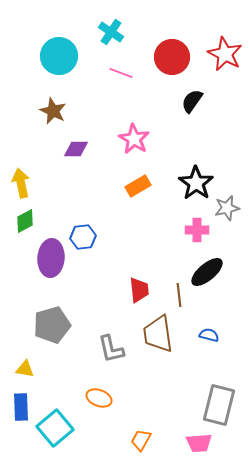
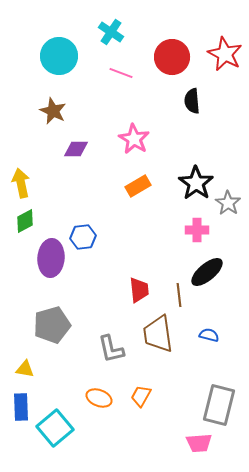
black semicircle: rotated 40 degrees counterclockwise
gray star: moved 1 px right, 5 px up; rotated 25 degrees counterclockwise
orange trapezoid: moved 44 px up
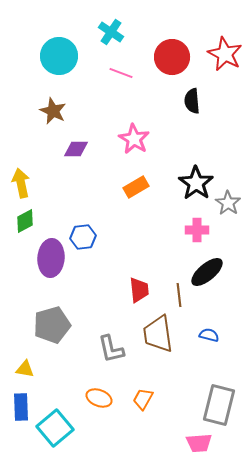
orange rectangle: moved 2 px left, 1 px down
orange trapezoid: moved 2 px right, 3 px down
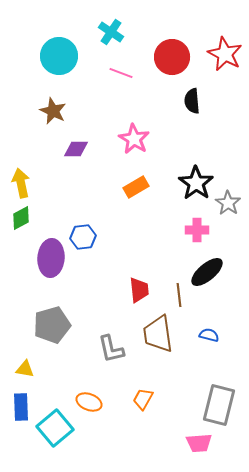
green diamond: moved 4 px left, 3 px up
orange ellipse: moved 10 px left, 4 px down
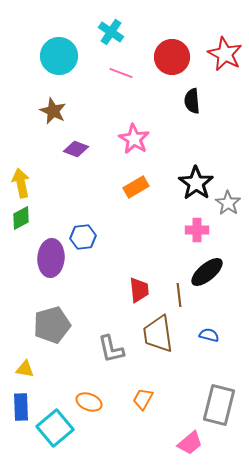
purple diamond: rotated 20 degrees clockwise
pink trapezoid: moved 9 px left; rotated 36 degrees counterclockwise
